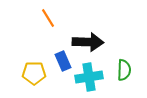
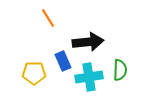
black arrow: rotated 8 degrees counterclockwise
green semicircle: moved 4 px left
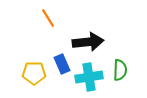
blue rectangle: moved 1 px left, 3 px down
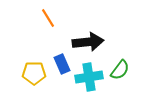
green semicircle: rotated 35 degrees clockwise
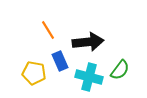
orange line: moved 12 px down
blue rectangle: moved 2 px left, 3 px up
yellow pentagon: rotated 10 degrees clockwise
cyan cross: rotated 24 degrees clockwise
